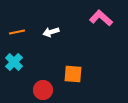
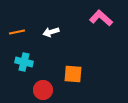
cyan cross: moved 10 px right; rotated 30 degrees counterclockwise
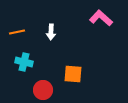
white arrow: rotated 70 degrees counterclockwise
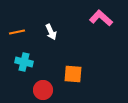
white arrow: rotated 28 degrees counterclockwise
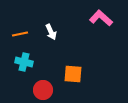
orange line: moved 3 px right, 2 px down
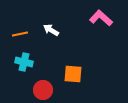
white arrow: moved 2 px up; rotated 147 degrees clockwise
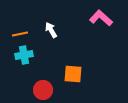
white arrow: rotated 28 degrees clockwise
cyan cross: moved 7 px up; rotated 24 degrees counterclockwise
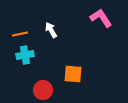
pink L-shape: rotated 15 degrees clockwise
cyan cross: moved 1 px right
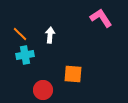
white arrow: moved 1 px left, 5 px down; rotated 35 degrees clockwise
orange line: rotated 56 degrees clockwise
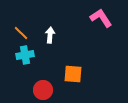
orange line: moved 1 px right, 1 px up
